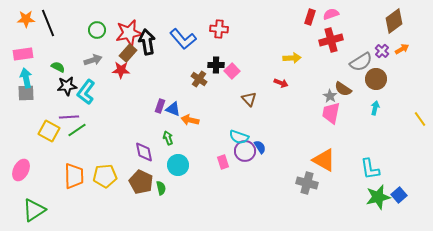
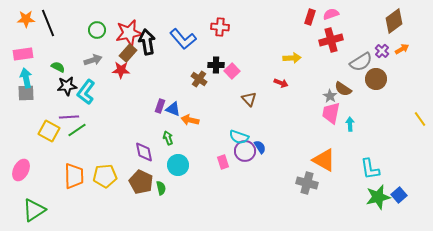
red cross at (219, 29): moved 1 px right, 2 px up
cyan arrow at (375, 108): moved 25 px left, 16 px down; rotated 16 degrees counterclockwise
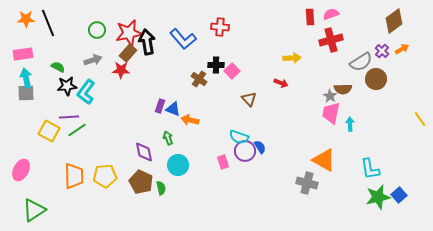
red rectangle at (310, 17): rotated 21 degrees counterclockwise
brown semicircle at (343, 89): rotated 36 degrees counterclockwise
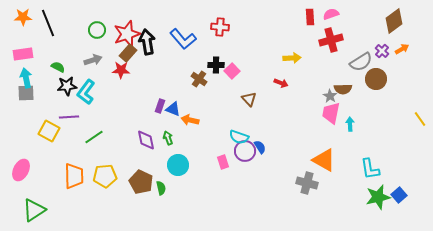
orange star at (26, 19): moved 3 px left, 2 px up
red star at (129, 33): moved 2 px left, 1 px down; rotated 8 degrees counterclockwise
green line at (77, 130): moved 17 px right, 7 px down
purple diamond at (144, 152): moved 2 px right, 12 px up
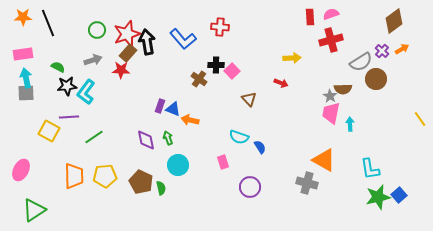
purple circle at (245, 151): moved 5 px right, 36 px down
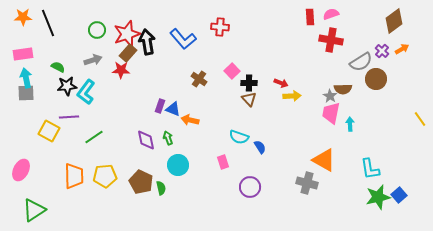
red cross at (331, 40): rotated 25 degrees clockwise
yellow arrow at (292, 58): moved 38 px down
black cross at (216, 65): moved 33 px right, 18 px down
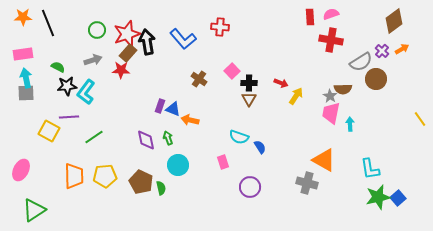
yellow arrow at (292, 96): moved 4 px right; rotated 54 degrees counterclockwise
brown triangle at (249, 99): rotated 14 degrees clockwise
blue square at (399, 195): moved 1 px left, 3 px down
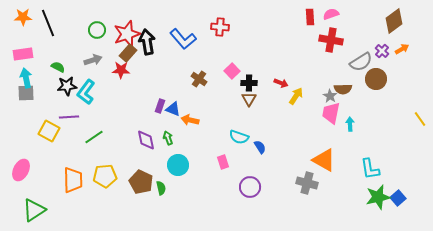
orange trapezoid at (74, 176): moved 1 px left, 4 px down
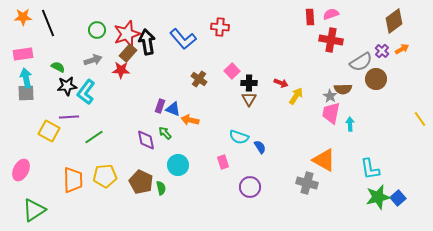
green arrow at (168, 138): moved 3 px left, 5 px up; rotated 24 degrees counterclockwise
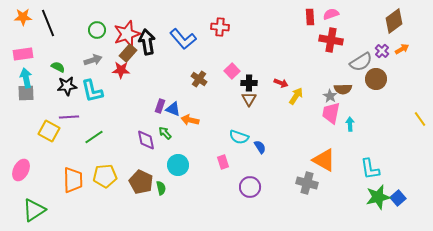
cyan L-shape at (86, 92): moved 6 px right, 1 px up; rotated 50 degrees counterclockwise
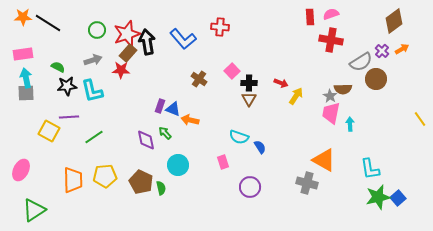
black line at (48, 23): rotated 36 degrees counterclockwise
